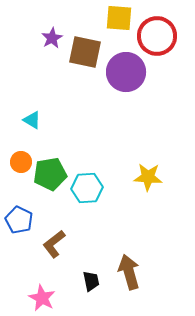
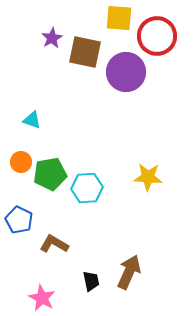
cyan triangle: rotated 12 degrees counterclockwise
brown L-shape: rotated 68 degrees clockwise
brown arrow: rotated 40 degrees clockwise
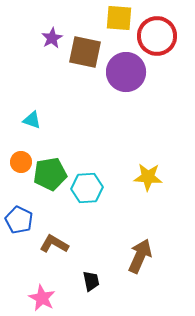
brown arrow: moved 11 px right, 16 px up
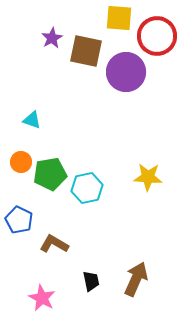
brown square: moved 1 px right, 1 px up
cyan hexagon: rotated 8 degrees counterclockwise
brown arrow: moved 4 px left, 23 px down
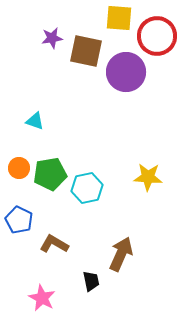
purple star: rotated 20 degrees clockwise
cyan triangle: moved 3 px right, 1 px down
orange circle: moved 2 px left, 6 px down
brown arrow: moved 15 px left, 25 px up
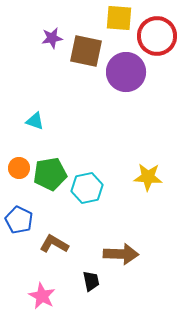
brown arrow: rotated 68 degrees clockwise
pink star: moved 2 px up
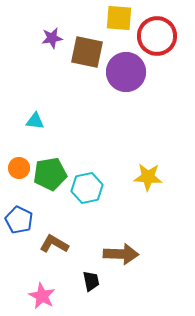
brown square: moved 1 px right, 1 px down
cyan triangle: rotated 12 degrees counterclockwise
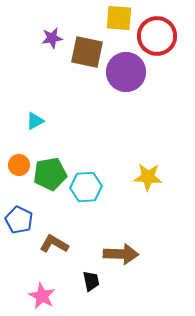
cyan triangle: rotated 36 degrees counterclockwise
orange circle: moved 3 px up
cyan hexagon: moved 1 px left, 1 px up; rotated 8 degrees clockwise
